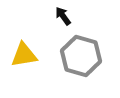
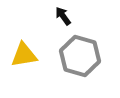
gray hexagon: moved 1 px left
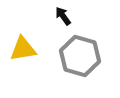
yellow triangle: moved 1 px left, 6 px up
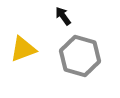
yellow triangle: rotated 12 degrees counterclockwise
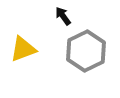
gray hexagon: moved 6 px right, 5 px up; rotated 18 degrees clockwise
